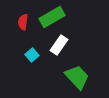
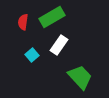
green trapezoid: moved 3 px right
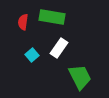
green rectangle: rotated 40 degrees clockwise
white rectangle: moved 3 px down
green trapezoid: rotated 16 degrees clockwise
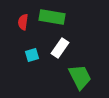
white rectangle: moved 1 px right
cyan square: rotated 24 degrees clockwise
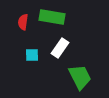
cyan square: rotated 16 degrees clockwise
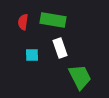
green rectangle: moved 1 px right, 3 px down
white rectangle: rotated 54 degrees counterclockwise
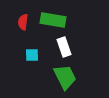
white rectangle: moved 4 px right, 1 px up
green trapezoid: moved 15 px left
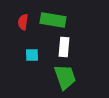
white rectangle: rotated 24 degrees clockwise
green trapezoid: rotated 8 degrees clockwise
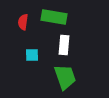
green rectangle: moved 1 px right, 3 px up
white rectangle: moved 2 px up
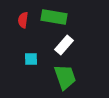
red semicircle: moved 2 px up
white rectangle: rotated 36 degrees clockwise
cyan square: moved 1 px left, 4 px down
